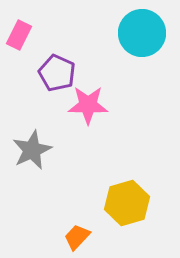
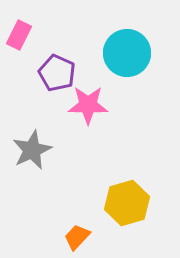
cyan circle: moved 15 px left, 20 px down
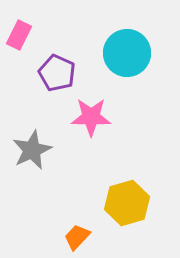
pink star: moved 3 px right, 12 px down
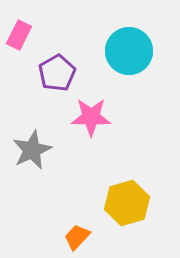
cyan circle: moved 2 px right, 2 px up
purple pentagon: rotated 18 degrees clockwise
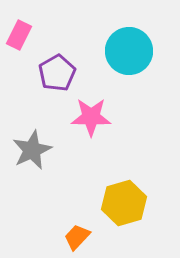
yellow hexagon: moved 3 px left
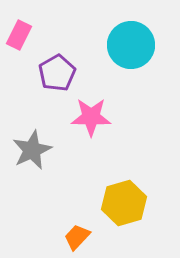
cyan circle: moved 2 px right, 6 px up
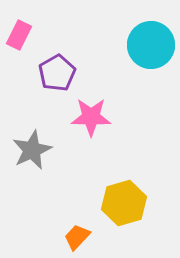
cyan circle: moved 20 px right
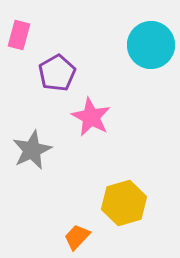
pink rectangle: rotated 12 degrees counterclockwise
pink star: rotated 27 degrees clockwise
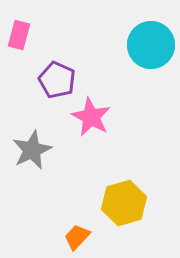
purple pentagon: moved 7 px down; rotated 18 degrees counterclockwise
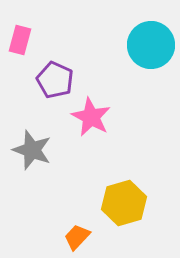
pink rectangle: moved 1 px right, 5 px down
purple pentagon: moved 2 px left
gray star: rotated 27 degrees counterclockwise
